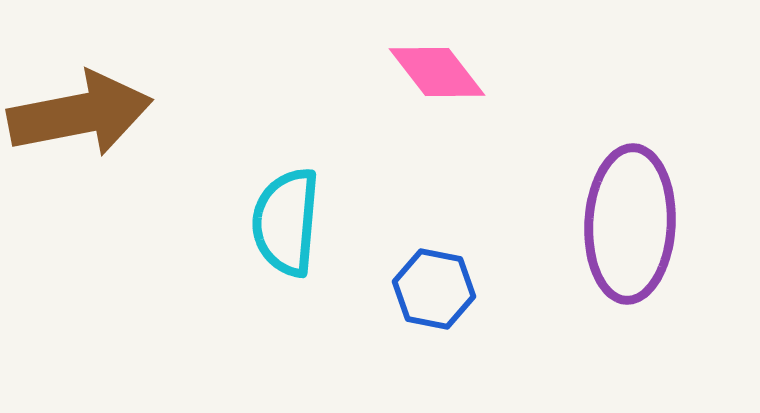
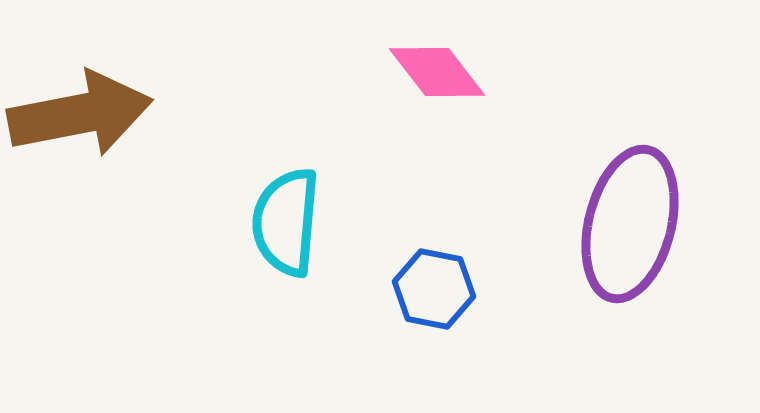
purple ellipse: rotated 11 degrees clockwise
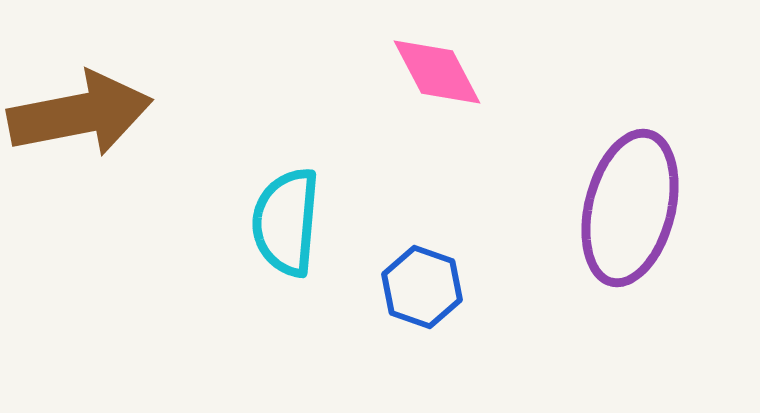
pink diamond: rotated 10 degrees clockwise
purple ellipse: moved 16 px up
blue hexagon: moved 12 px left, 2 px up; rotated 8 degrees clockwise
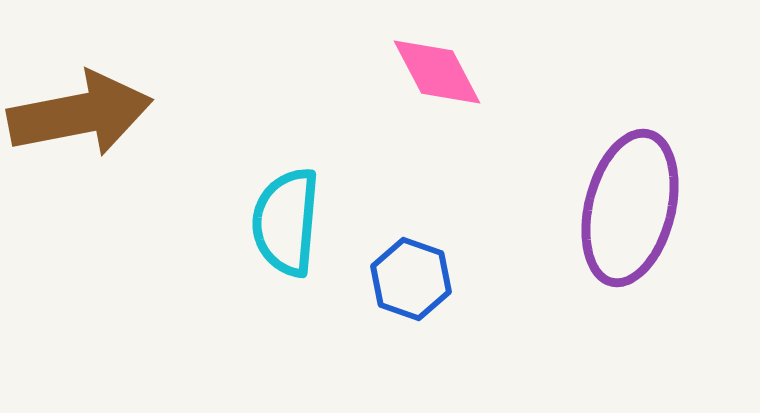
blue hexagon: moved 11 px left, 8 px up
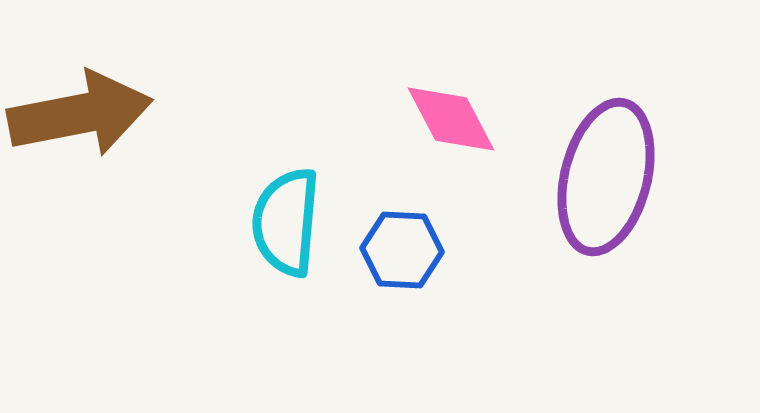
pink diamond: moved 14 px right, 47 px down
purple ellipse: moved 24 px left, 31 px up
blue hexagon: moved 9 px left, 29 px up; rotated 16 degrees counterclockwise
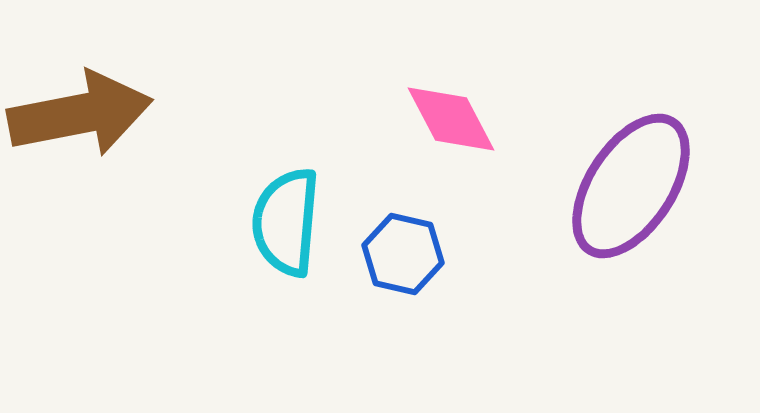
purple ellipse: moved 25 px right, 9 px down; rotated 19 degrees clockwise
blue hexagon: moved 1 px right, 4 px down; rotated 10 degrees clockwise
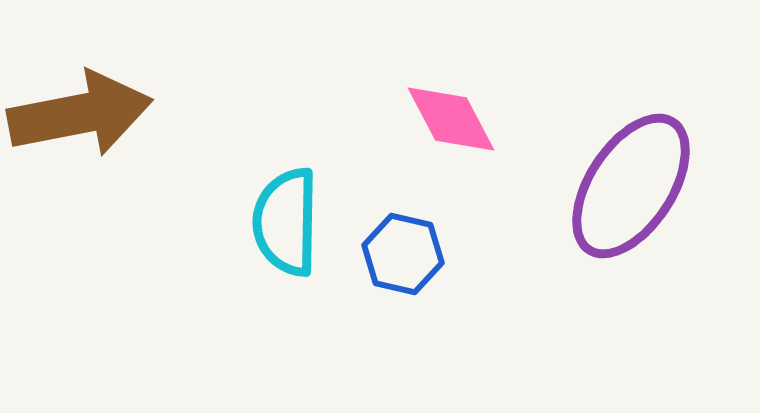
cyan semicircle: rotated 4 degrees counterclockwise
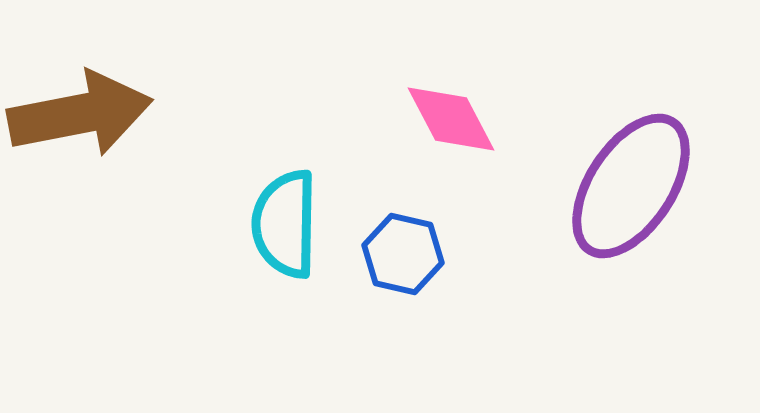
cyan semicircle: moved 1 px left, 2 px down
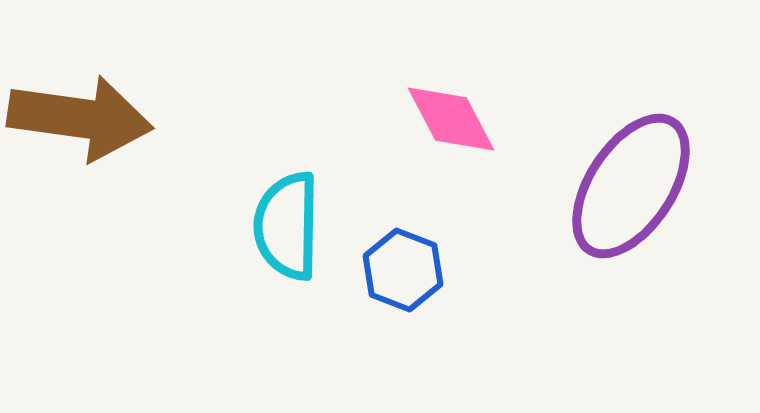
brown arrow: moved 4 px down; rotated 19 degrees clockwise
cyan semicircle: moved 2 px right, 2 px down
blue hexagon: moved 16 px down; rotated 8 degrees clockwise
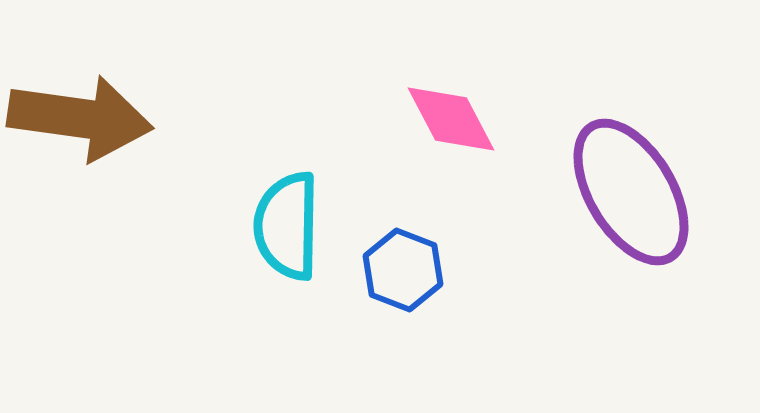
purple ellipse: moved 6 px down; rotated 64 degrees counterclockwise
